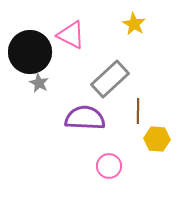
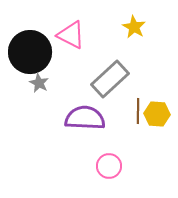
yellow star: moved 3 px down
yellow hexagon: moved 25 px up
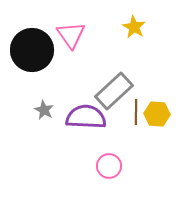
pink triangle: rotated 28 degrees clockwise
black circle: moved 2 px right, 2 px up
gray rectangle: moved 4 px right, 12 px down
gray star: moved 5 px right, 27 px down
brown line: moved 2 px left, 1 px down
purple semicircle: moved 1 px right, 1 px up
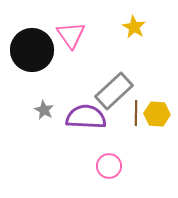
brown line: moved 1 px down
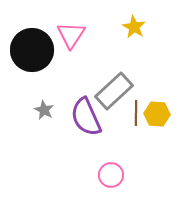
pink triangle: rotated 8 degrees clockwise
purple semicircle: rotated 117 degrees counterclockwise
pink circle: moved 2 px right, 9 px down
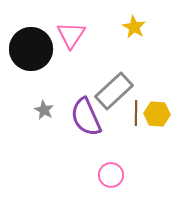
black circle: moved 1 px left, 1 px up
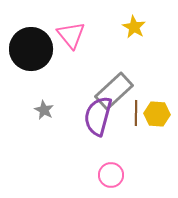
pink triangle: rotated 12 degrees counterclockwise
purple semicircle: moved 12 px right, 1 px up; rotated 39 degrees clockwise
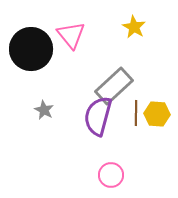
gray rectangle: moved 5 px up
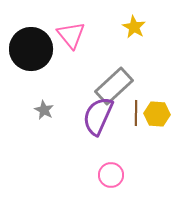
purple semicircle: rotated 9 degrees clockwise
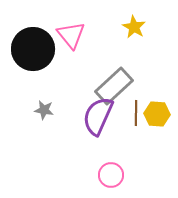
black circle: moved 2 px right
gray star: rotated 18 degrees counterclockwise
